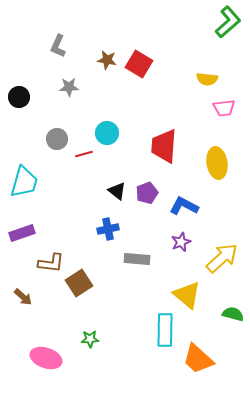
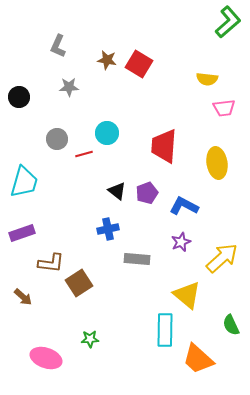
green semicircle: moved 2 px left, 11 px down; rotated 130 degrees counterclockwise
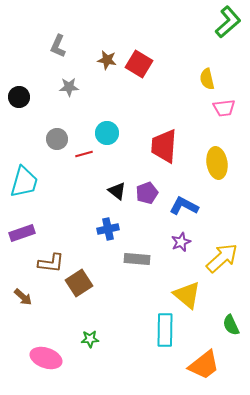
yellow semicircle: rotated 70 degrees clockwise
orange trapezoid: moved 6 px right, 6 px down; rotated 80 degrees counterclockwise
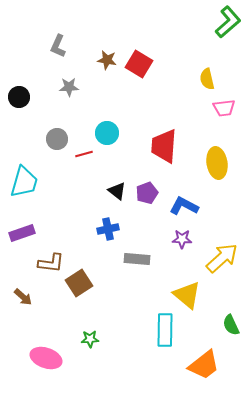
purple star: moved 1 px right, 3 px up; rotated 24 degrees clockwise
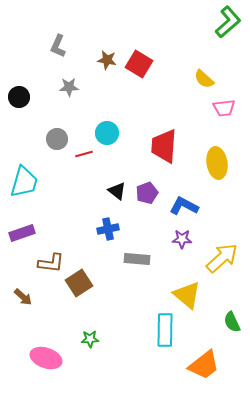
yellow semicircle: moved 3 px left; rotated 35 degrees counterclockwise
green semicircle: moved 1 px right, 3 px up
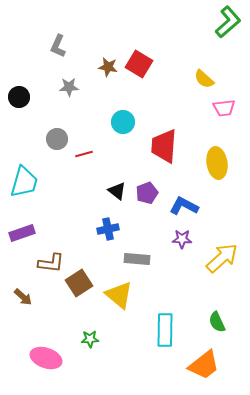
brown star: moved 1 px right, 7 px down
cyan circle: moved 16 px right, 11 px up
yellow triangle: moved 68 px left
green semicircle: moved 15 px left
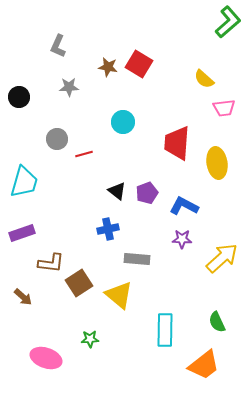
red trapezoid: moved 13 px right, 3 px up
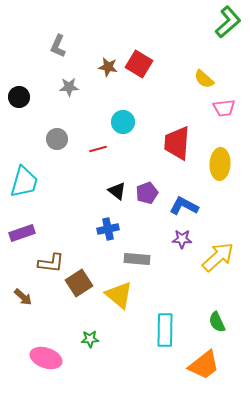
red line: moved 14 px right, 5 px up
yellow ellipse: moved 3 px right, 1 px down; rotated 12 degrees clockwise
yellow arrow: moved 4 px left, 1 px up
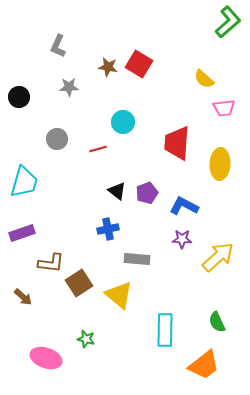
green star: moved 4 px left; rotated 18 degrees clockwise
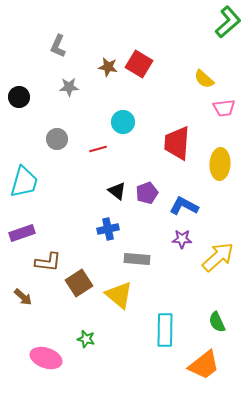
brown L-shape: moved 3 px left, 1 px up
